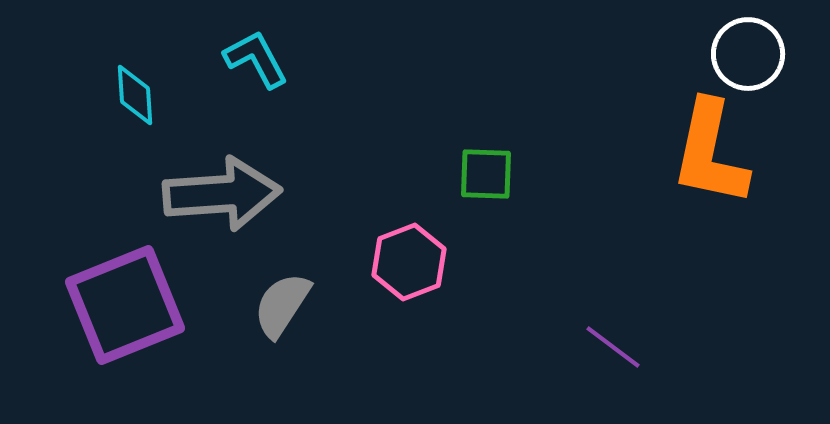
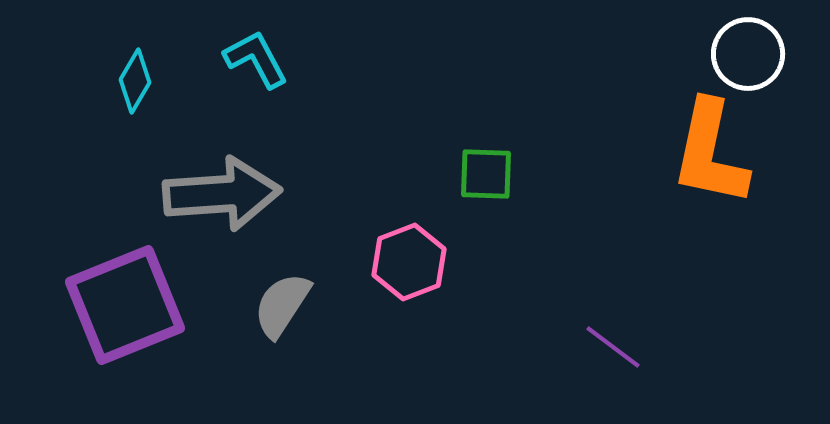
cyan diamond: moved 14 px up; rotated 34 degrees clockwise
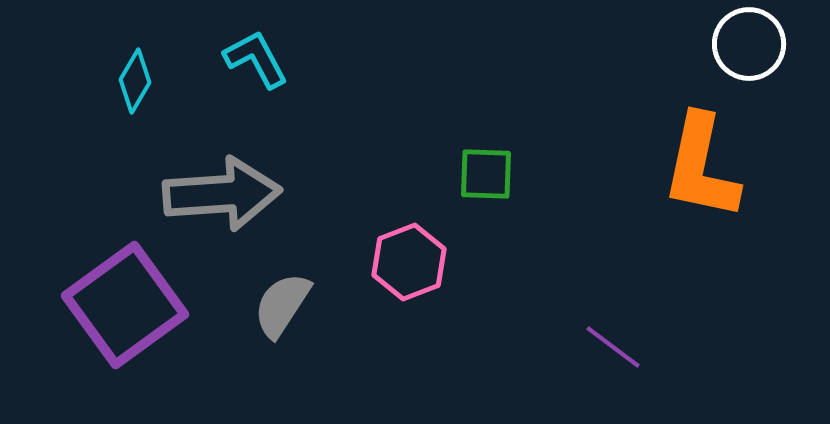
white circle: moved 1 px right, 10 px up
orange L-shape: moved 9 px left, 14 px down
purple square: rotated 14 degrees counterclockwise
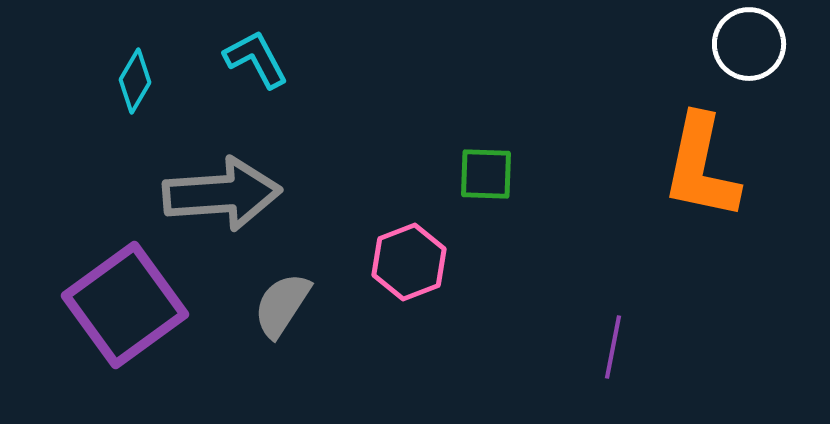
purple line: rotated 64 degrees clockwise
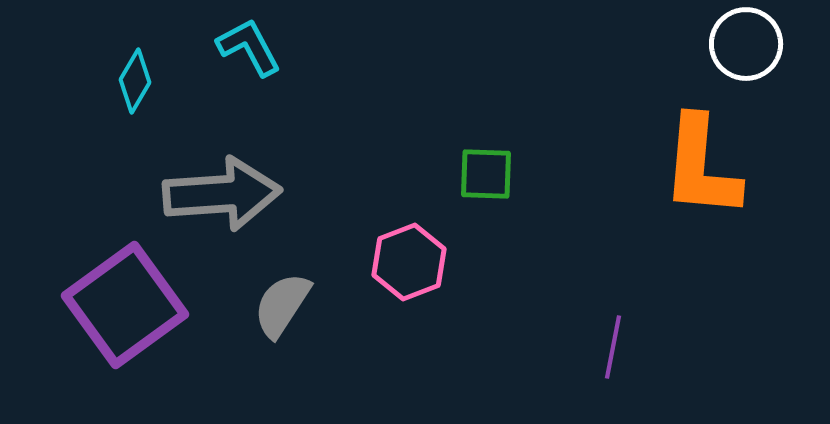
white circle: moved 3 px left
cyan L-shape: moved 7 px left, 12 px up
orange L-shape: rotated 7 degrees counterclockwise
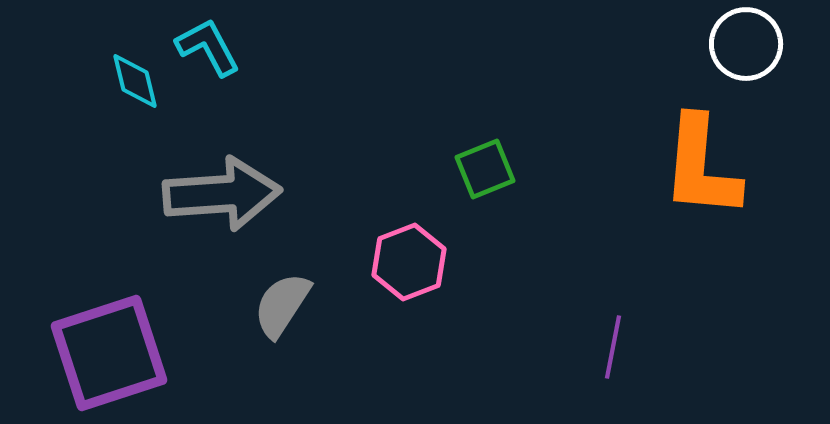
cyan L-shape: moved 41 px left
cyan diamond: rotated 44 degrees counterclockwise
green square: moved 1 px left, 5 px up; rotated 24 degrees counterclockwise
purple square: moved 16 px left, 48 px down; rotated 18 degrees clockwise
